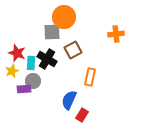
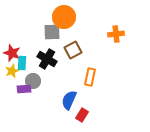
red star: moved 5 px left
cyan rectangle: moved 9 px left
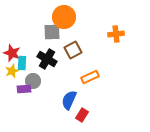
orange rectangle: rotated 54 degrees clockwise
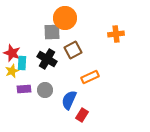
orange circle: moved 1 px right, 1 px down
gray circle: moved 12 px right, 9 px down
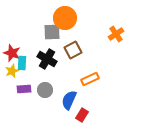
orange cross: rotated 28 degrees counterclockwise
orange rectangle: moved 2 px down
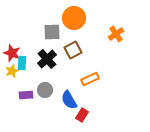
orange circle: moved 9 px right
black cross: rotated 18 degrees clockwise
purple rectangle: moved 2 px right, 6 px down
blue semicircle: rotated 54 degrees counterclockwise
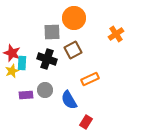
black cross: rotated 30 degrees counterclockwise
red rectangle: moved 4 px right, 7 px down
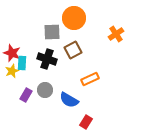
purple rectangle: rotated 56 degrees counterclockwise
blue semicircle: rotated 30 degrees counterclockwise
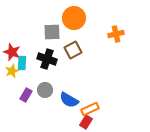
orange cross: rotated 21 degrees clockwise
red star: moved 1 px up
orange rectangle: moved 30 px down
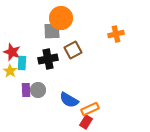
orange circle: moved 13 px left
gray square: moved 1 px up
black cross: moved 1 px right; rotated 30 degrees counterclockwise
yellow star: moved 2 px left; rotated 16 degrees counterclockwise
gray circle: moved 7 px left
purple rectangle: moved 5 px up; rotated 32 degrees counterclockwise
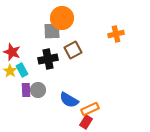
orange circle: moved 1 px right
cyan rectangle: moved 7 px down; rotated 32 degrees counterclockwise
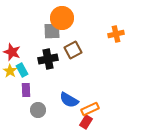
gray circle: moved 20 px down
